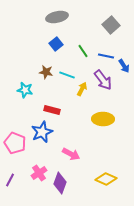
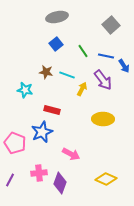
pink cross: rotated 28 degrees clockwise
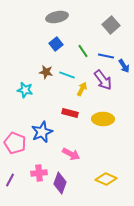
red rectangle: moved 18 px right, 3 px down
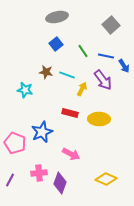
yellow ellipse: moved 4 px left
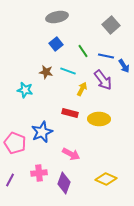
cyan line: moved 1 px right, 4 px up
purple diamond: moved 4 px right
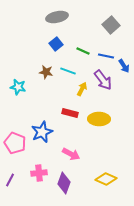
green line: rotated 32 degrees counterclockwise
cyan star: moved 7 px left, 3 px up
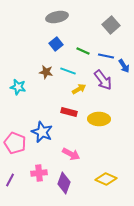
yellow arrow: moved 3 px left; rotated 32 degrees clockwise
red rectangle: moved 1 px left, 1 px up
blue star: rotated 25 degrees counterclockwise
